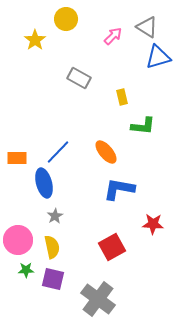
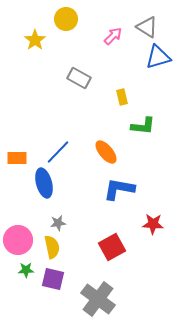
gray star: moved 3 px right, 7 px down; rotated 21 degrees clockwise
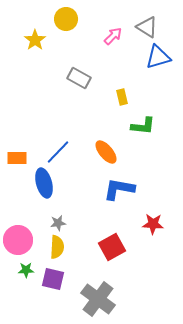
yellow semicircle: moved 5 px right; rotated 15 degrees clockwise
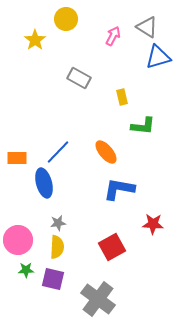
pink arrow: rotated 18 degrees counterclockwise
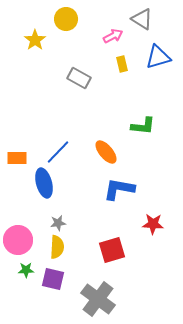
gray triangle: moved 5 px left, 8 px up
pink arrow: rotated 36 degrees clockwise
yellow rectangle: moved 33 px up
red square: moved 3 px down; rotated 12 degrees clockwise
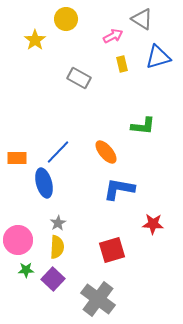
gray star: rotated 21 degrees counterclockwise
purple square: rotated 30 degrees clockwise
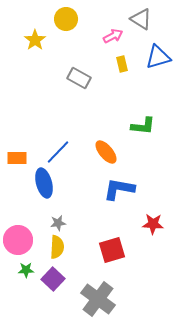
gray triangle: moved 1 px left
gray star: rotated 21 degrees clockwise
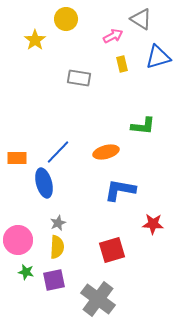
gray rectangle: rotated 20 degrees counterclockwise
orange ellipse: rotated 65 degrees counterclockwise
blue L-shape: moved 1 px right, 1 px down
gray star: rotated 14 degrees counterclockwise
green star: moved 2 px down; rotated 14 degrees clockwise
purple square: moved 1 px right, 1 px down; rotated 35 degrees clockwise
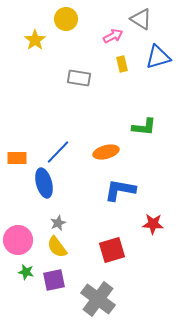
green L-shape: moved 1 px right, 1 px down
yellow semicircle: rotated 140 degrees clockwise
